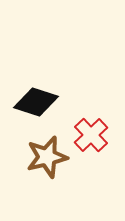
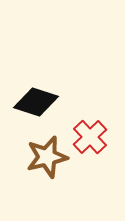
red cross: moved 1 px left, 2 px down
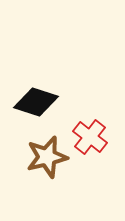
red cross: rotated 8 degrees counterclockwise
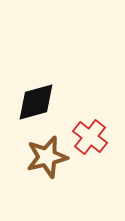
black diamond: rotated 33 degrees counterclockwise
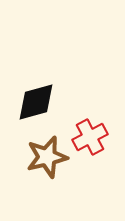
red cross: rotated 24 degrees clockwise
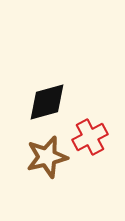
black diamond: moved 11 px right
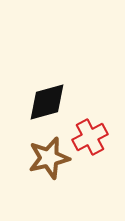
brown star: moved 2 px right, 1 px down
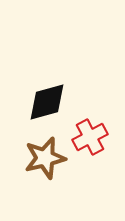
brown star: moved 4 px left
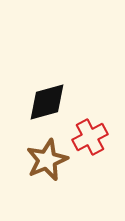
brown star: moved 2 px right, 2 px down; rotated 9 degrees counterclockwise
